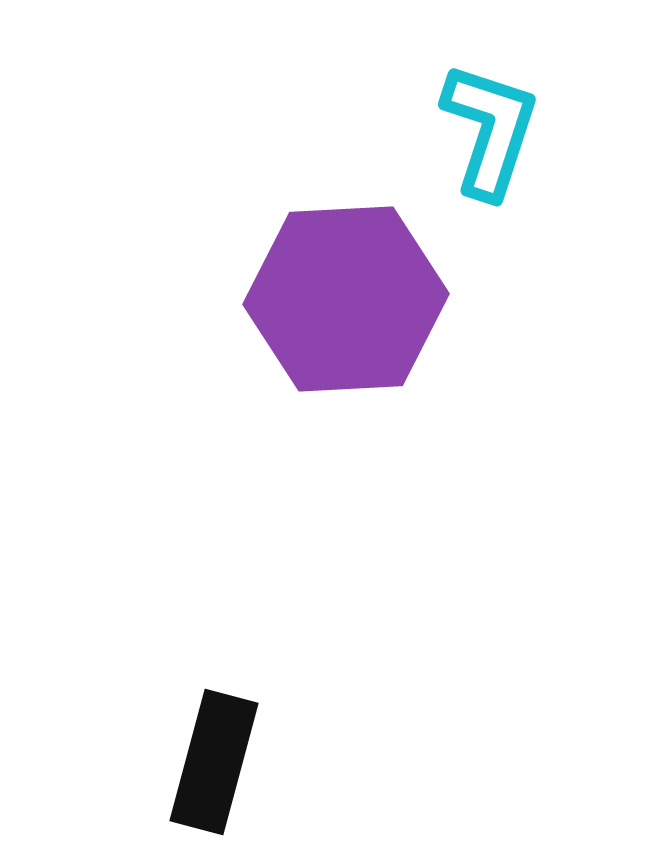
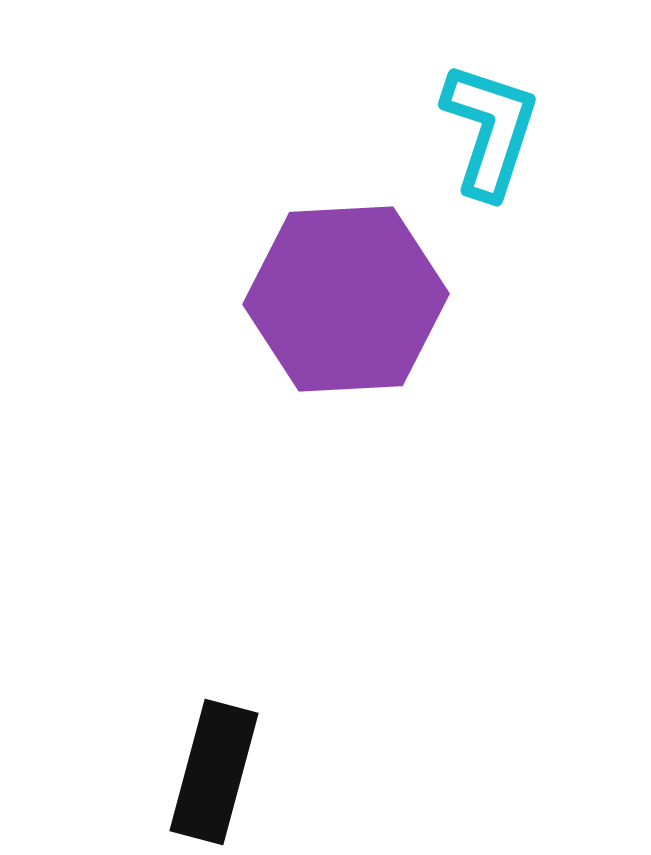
black rectangle: moved 10 px down
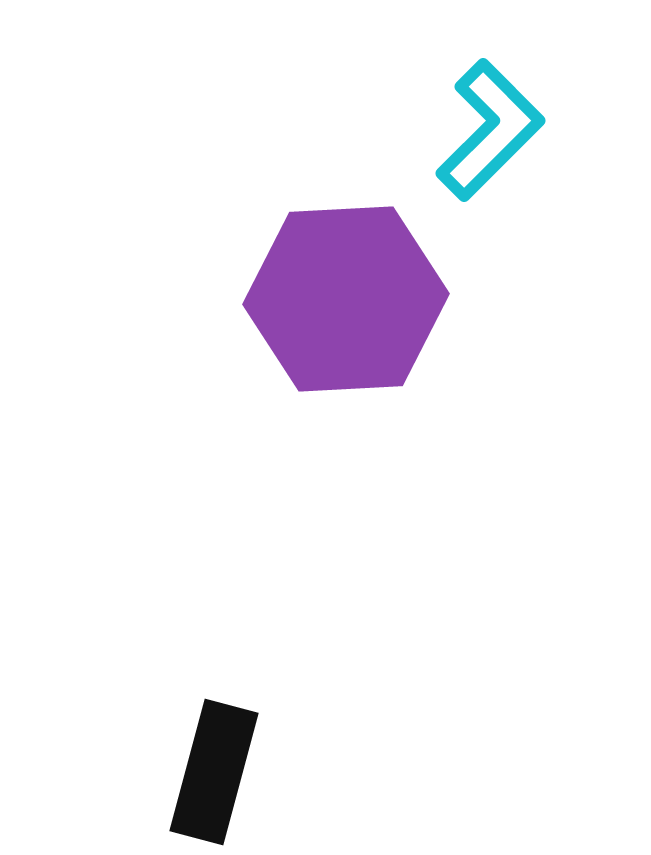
cyan L-shape: rotated 27 degrees clockwise
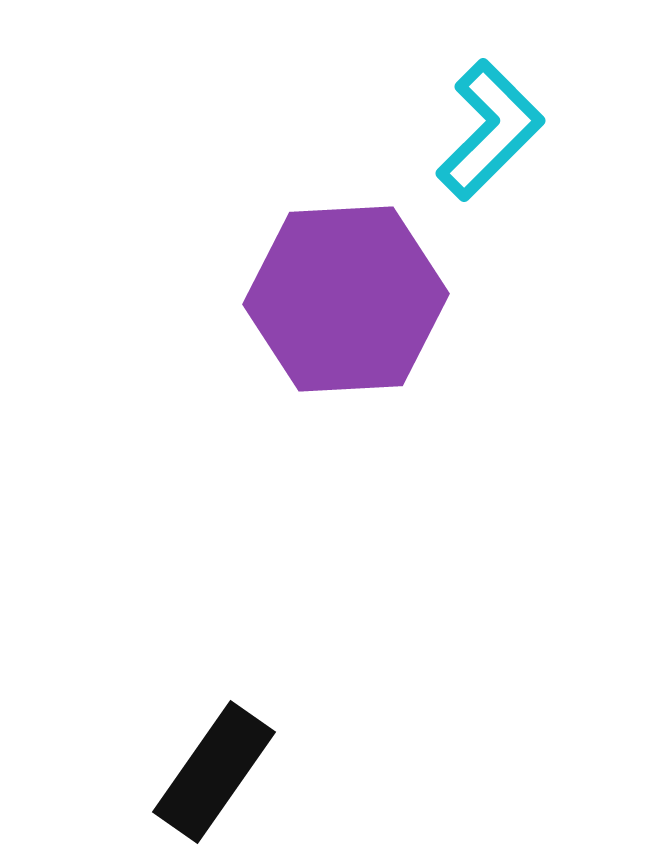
black rectangle: rotated 20 degrees clockwise
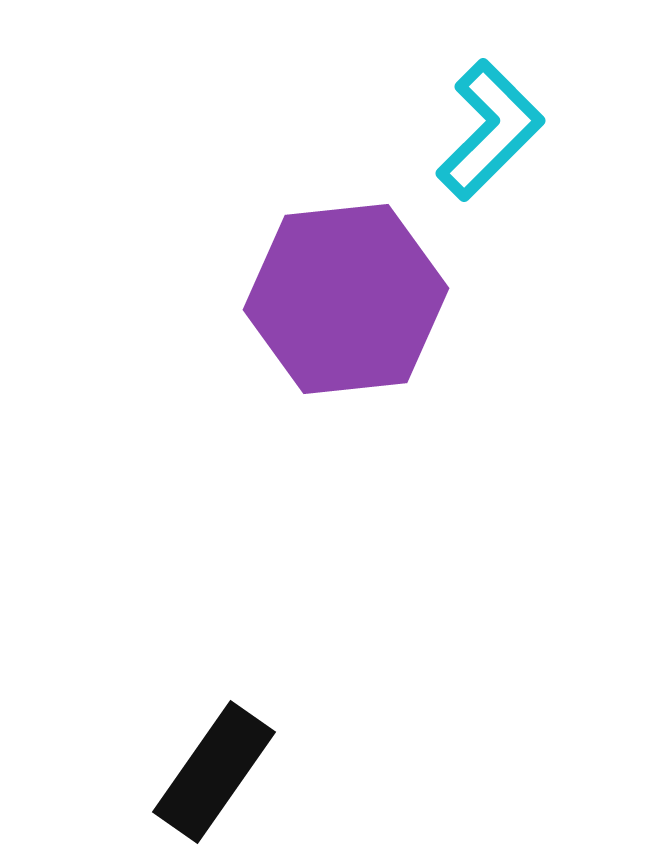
purple hexagon: rotated 3 degrees counterclockwise
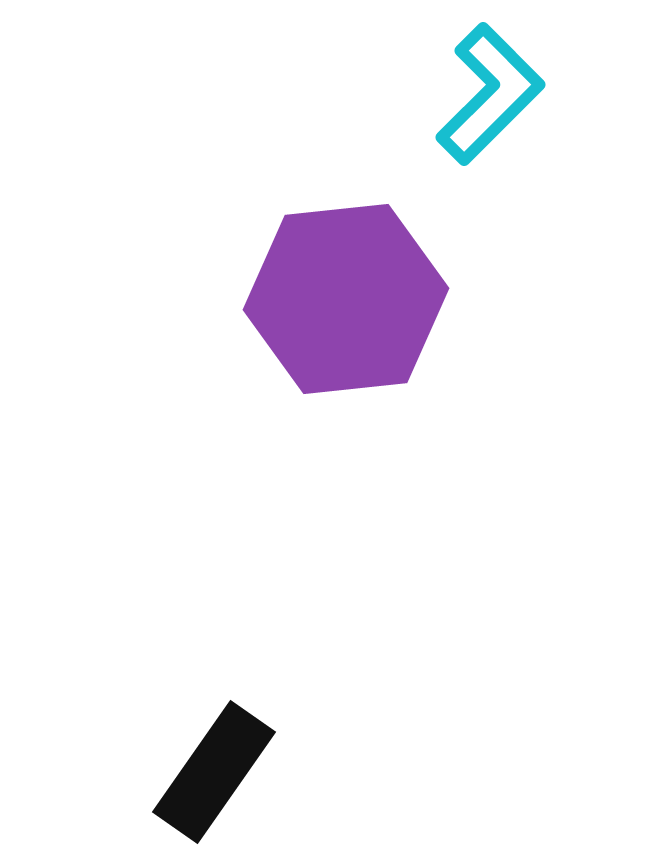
cyan L-shape: moved 36 px up
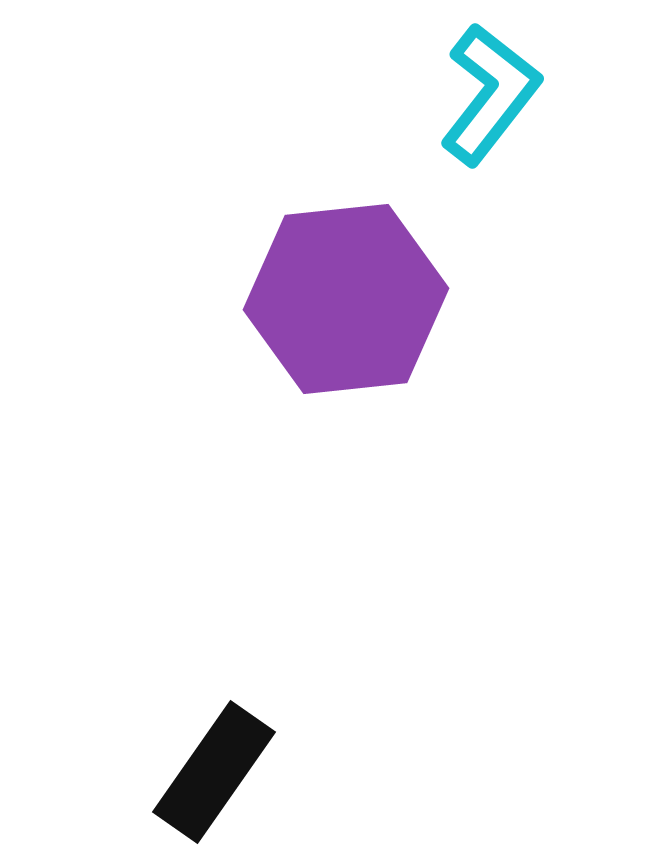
cyan L-shape: rotated 7 degrees counterclockwise
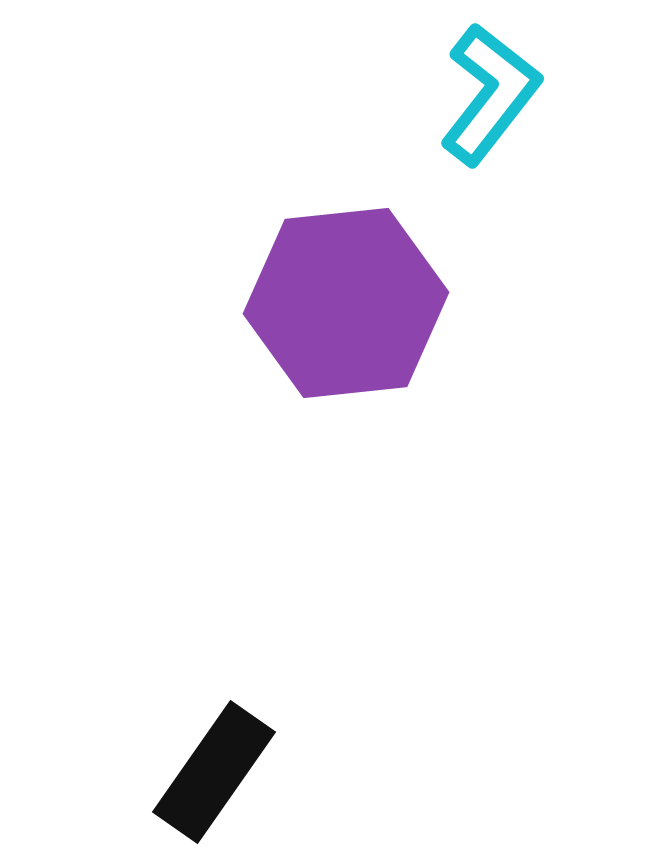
purple hexagon: moved 4 px down
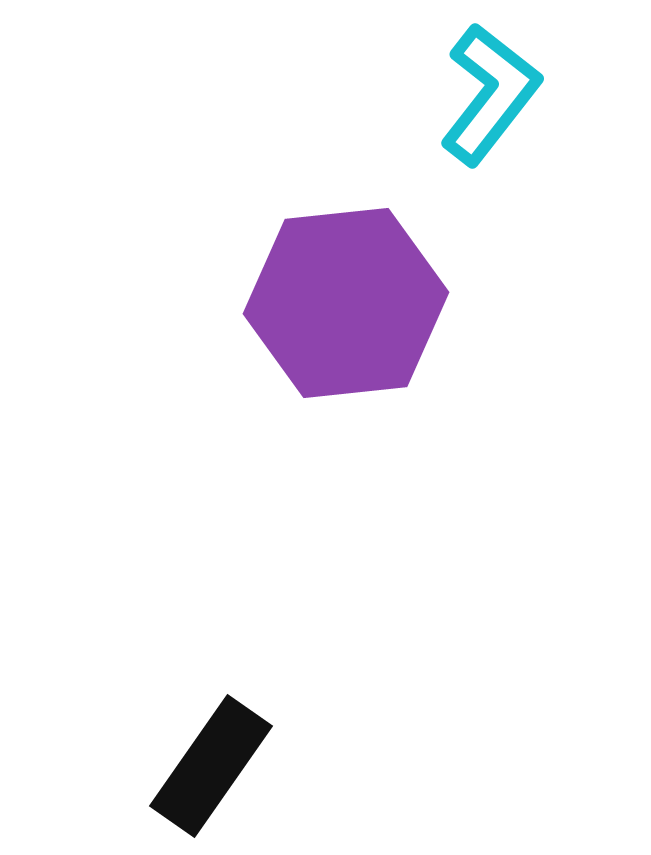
black rectangle: moved 3 px left, 6 px up
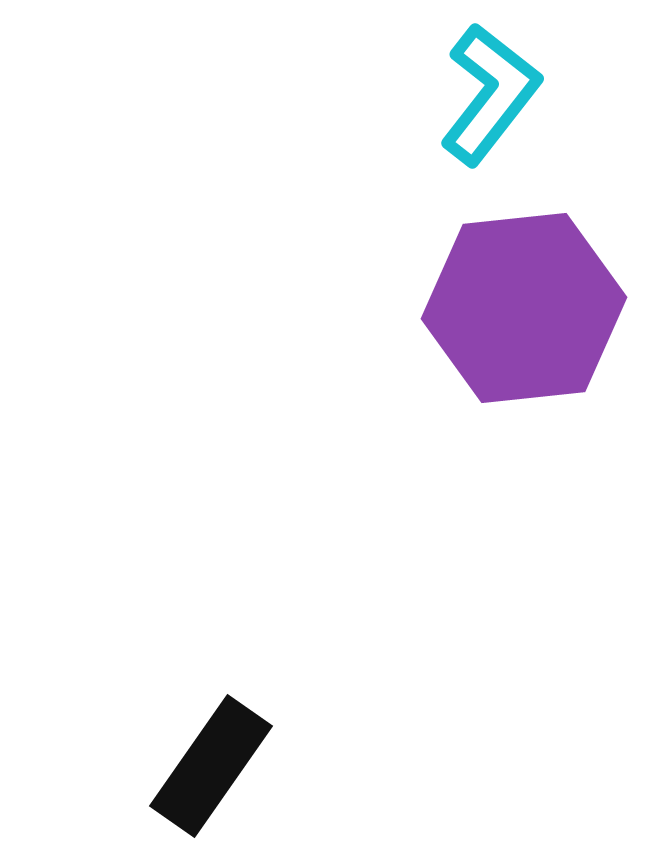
purple hexagon: moved 178 px right, 5 px down
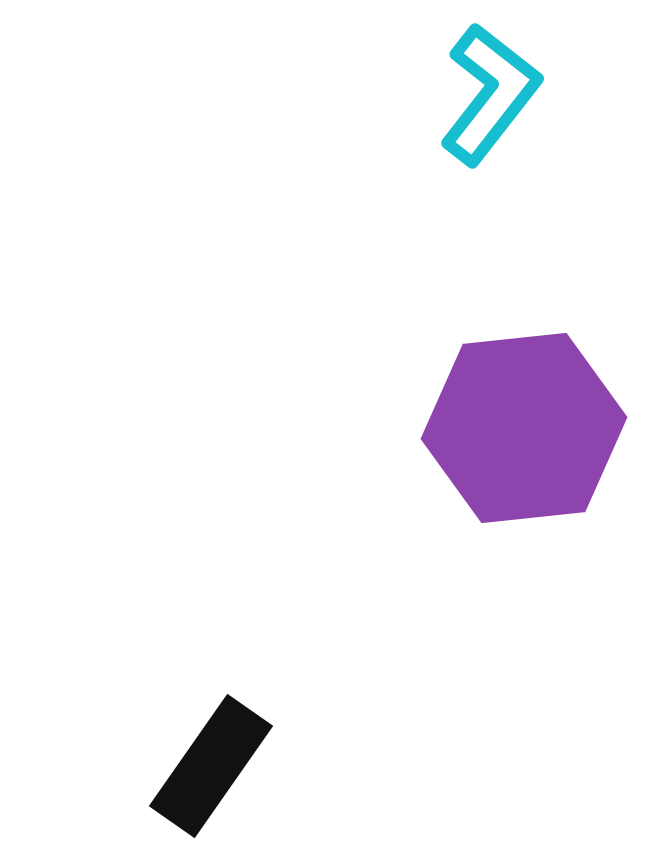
purple hexagon: moved 120 px down
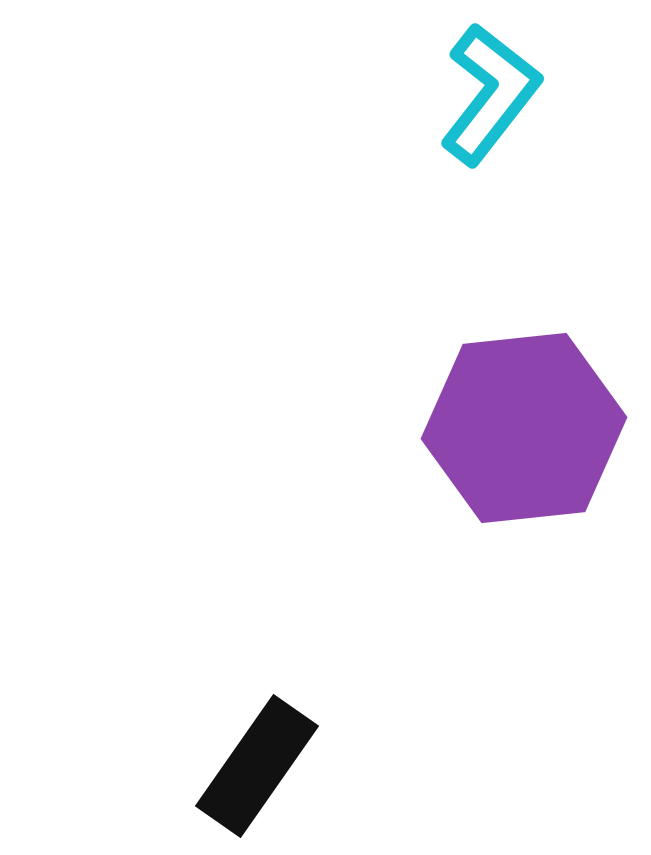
black rectangle: moved 46 px right
